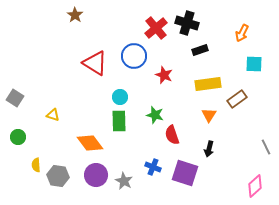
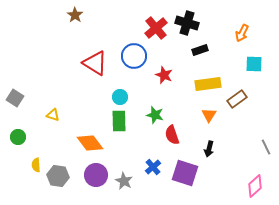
blue cross: rotated 28 degrees clockwise
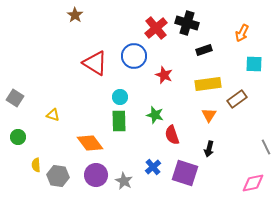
black rectangle: moved 4 px right
pink diamond: moved 2 px left, 3 px up; rotated 30 degrees clockwise
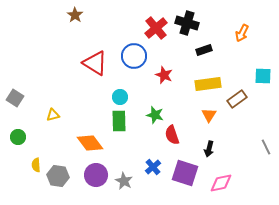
cyan square: moved 9 px right, 12 px down
yellow triangle: rotated 32 degrees counterclockwise
pink diamond: moved 32 px left
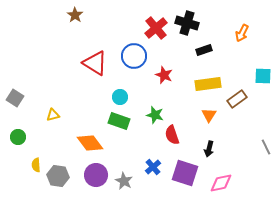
green rectangle: rotated 70 degrees counterclockwise
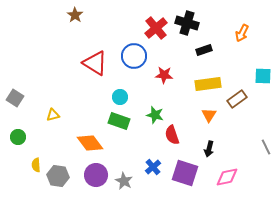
red star: rotated 18 degrees counterclockwise
pink diamond: moved 6 px right, 6 px up
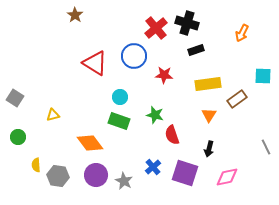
black rectangle: moved 8 px left
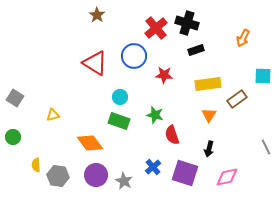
brown star: moved 22 px right
orange arrow: moved 1 px right, 5 px down
green circle: moved 5 px left
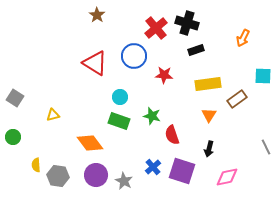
green star: moved 3 px left, 1 px down
purple square: moved 3 px left, 2 px up
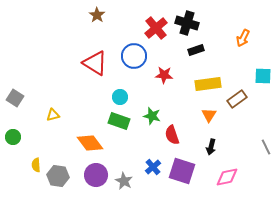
black arrow: moved 2 px right, 2 px up
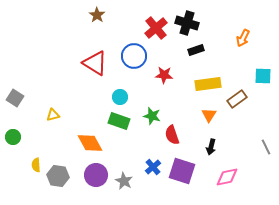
orange diamond: rotated 8 degrees clockwise
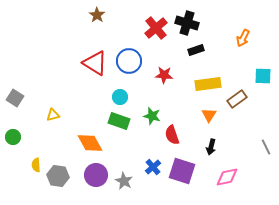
blue circle: moved 5 px left, 5 px down
